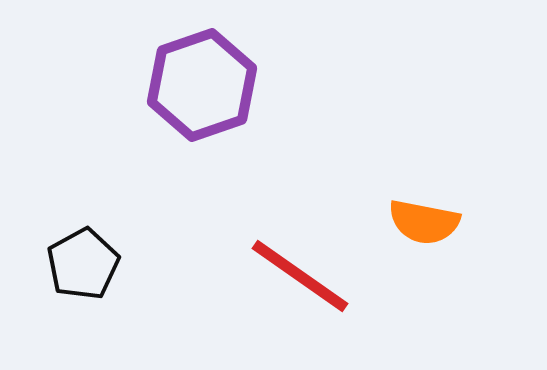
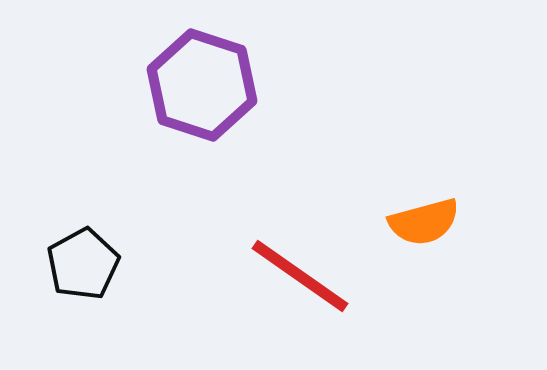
purple hexagon: rotated 23 degrees counterclockwise
orange semicircle: rotated 26 degrees counterclockwise
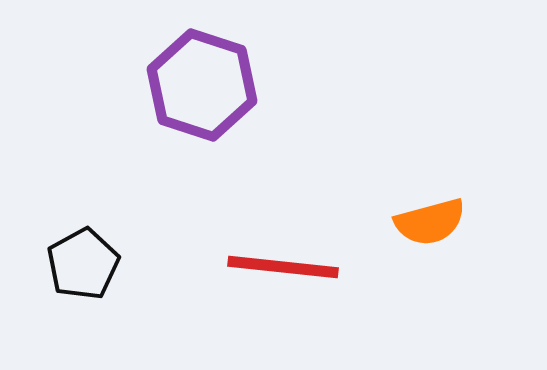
orange semicircle: moved 6 px right
red line: moved 17 px left, 9 px up; rotated 29 degrees counterclockwise
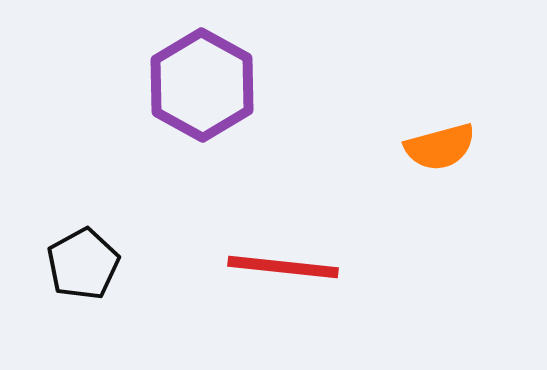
purple hexagon: rotated 11 degrees clockwise
orange semicircle: moved 10 px right, 75 px up
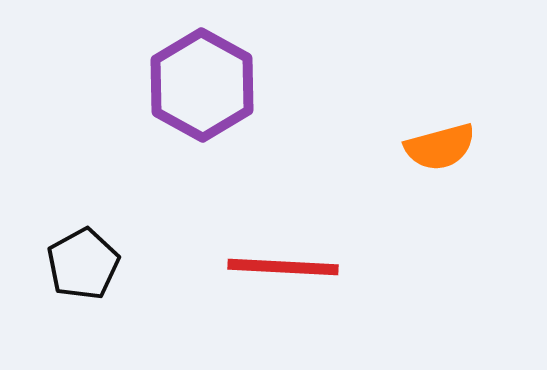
red line: rotated 3 degrees counterclockwise
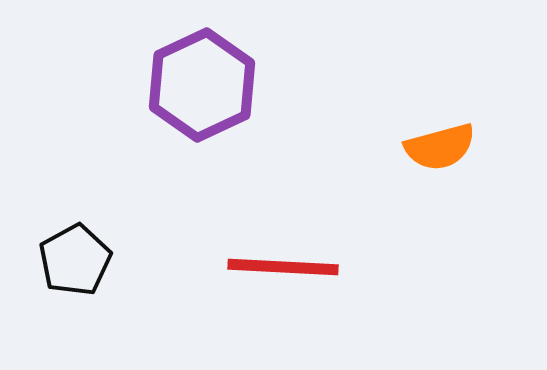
purple hexagon: rotated 6 degrees clockwise
black pentagon: moved 8 px left, 4 px up
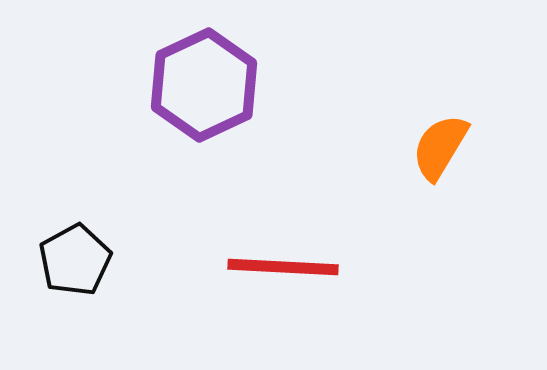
purple hexagon: moved 2 px right
orange semicircle: rotated 136 degrees clockwise
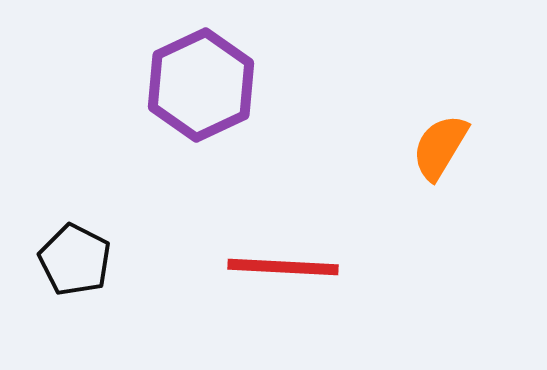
purple hexagon: moved 3 px left
black pentagon: rotated 16 degrees counterclockwise
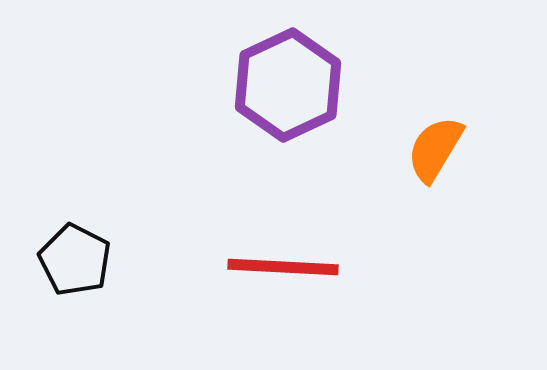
purple hexagon: moved 87 px right
orange semicircle: moved 5 px left, 2 px down
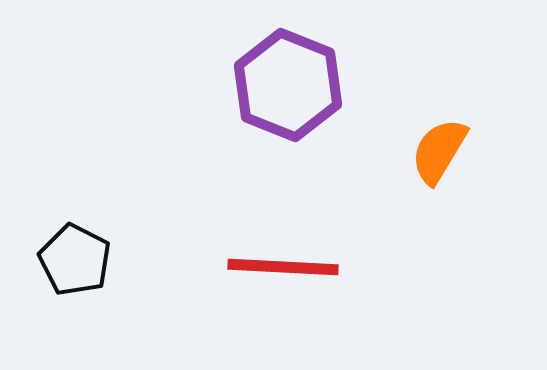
purple hexagon: rotated 13 degrees counterclockwise
orange semicircle: moved 4 px right, 2 px down
